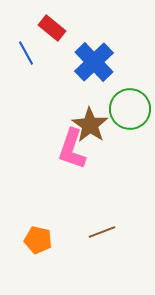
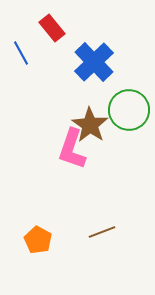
red rectangle: rotated 12 degrees clockwise
blue line: moved 5 px left
green circle: moved 1 px left, 1 px down
orange pentagon: rotated 16 degrees clockwise
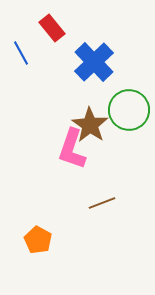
brown line: moved 29 px up
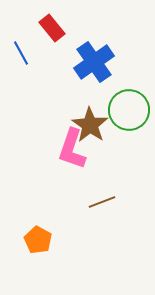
blue cross: rotated 9 degrees clockwise
brown line: moved 1 px up
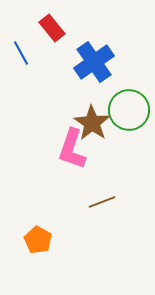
brown star: moved 2 px right, 2 px up
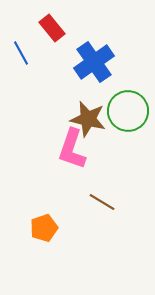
green circle: moved 1 px left, 1 px down
brown star: moved 4 px left, 4 px up; rotated 21 degrees counterclockwise
brown line: rotated 52 degrees clockwise
orange pentagon: moved 6 px right, 12 px up; rotated 24 degrees clockwise
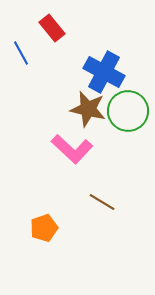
blue cross: moved 10 px right, 10 px down; rotated 27 degrees counterclockwise
brown star: moved 10 px up
pink L-shape: rotated 66 degrees counterclockwise
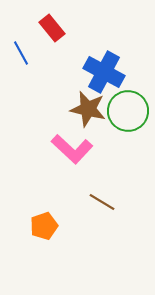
orange pentagon: moved 2 px up
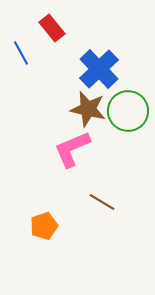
blue cross: moved 5 px left, 3 px up; rotated 18 degrees clockwise
pink L-shape: rotated 114 degrees clockwise
